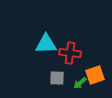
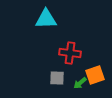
cyan triangle: moved 25 px up
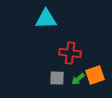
green arrow: moved 2 px left, 4 px up
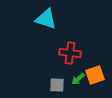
cyan triangle: rotated 20 degrees clockwise
gray square: moved 7 px down
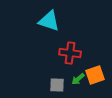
cyan triangle: moved 3 px right, 2 px down
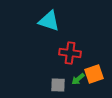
orange square: moved 1 px left, 1 px up
gray square: moved 1 px right
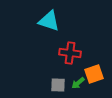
green arrow: moved 4 px down
